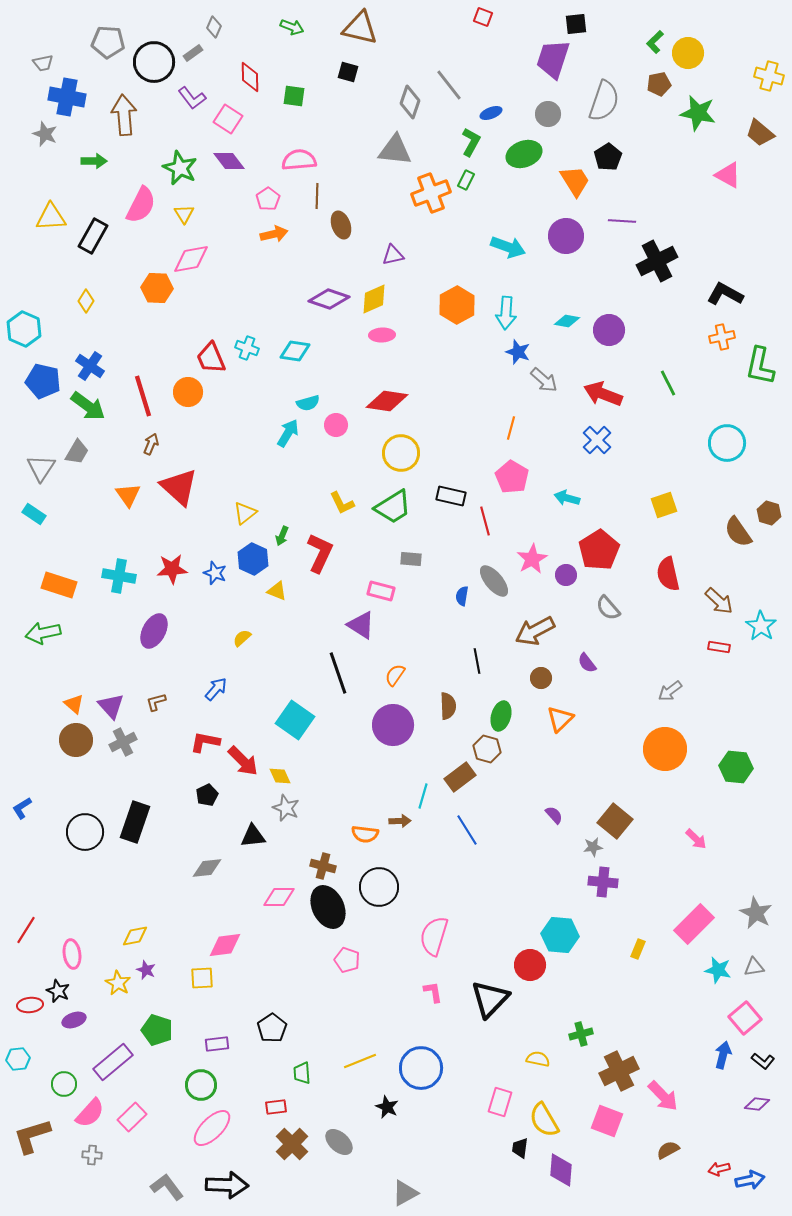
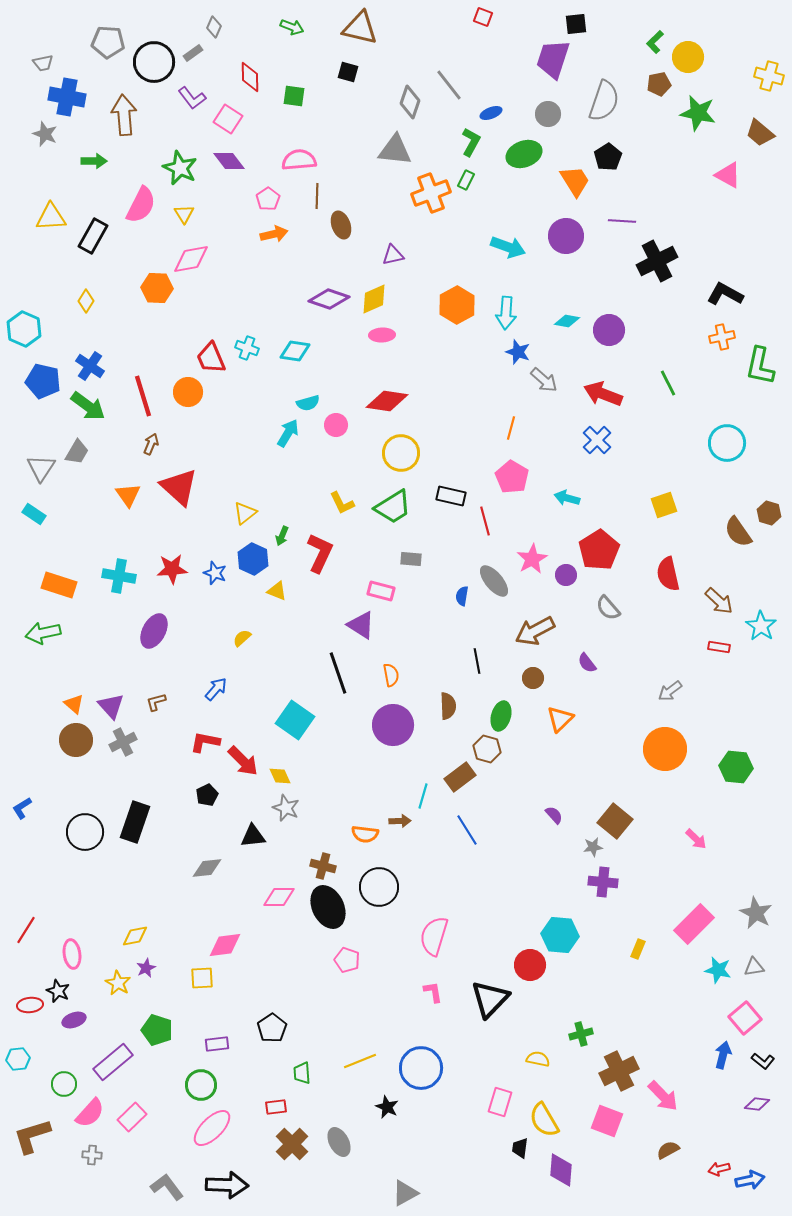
yellow circle at (688, 53): moved 4 px down
orange semicircle at (395, 675): moved 4 px left; rotated 135 degrees clockwise
brown circle at (541, 678): moved 8 px left
purple star at (146, 970): moved 2 px up; rotated 24 degrees clockwise
gray ellipse at (339, 1142): rotated 20 degrees clockwise
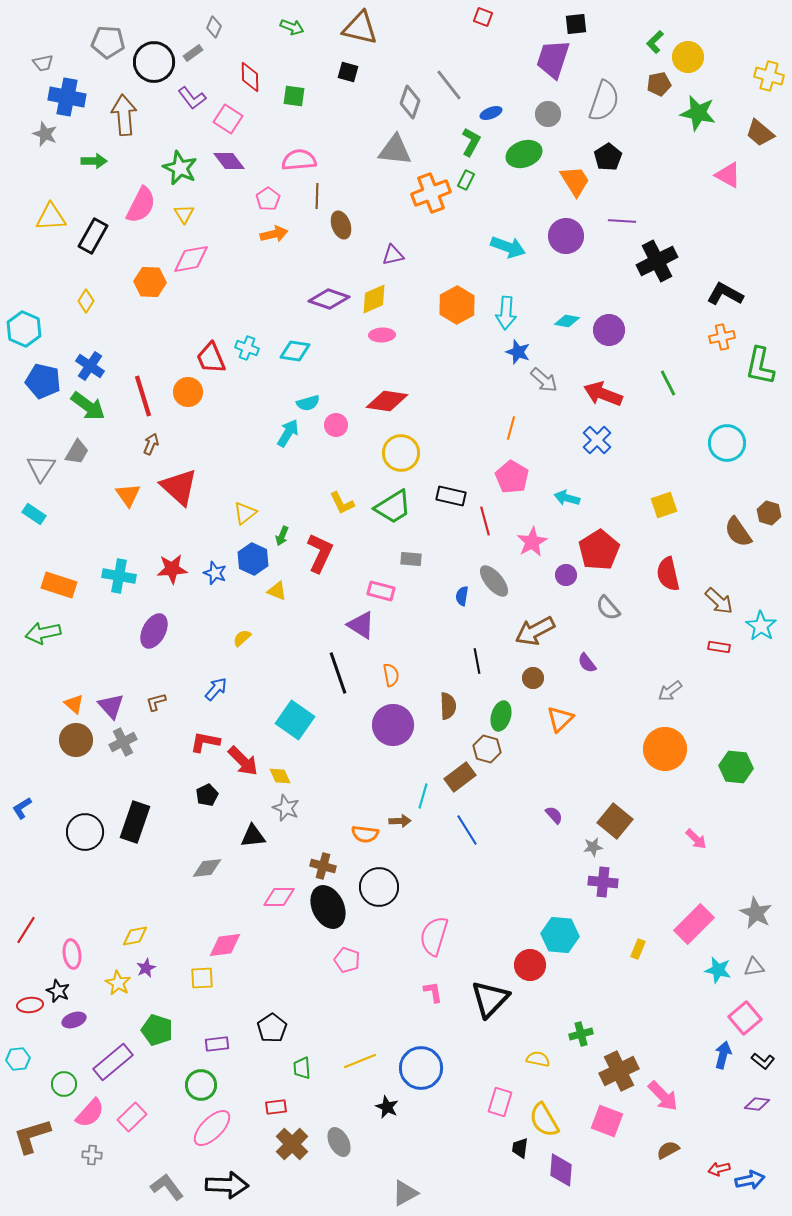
orange hexagon at (157, 288): moved 7 px left, 6 px up
pink star at (532, 559): moved 17 px up
green trapezoid at (302, 1073): moved 5 px up
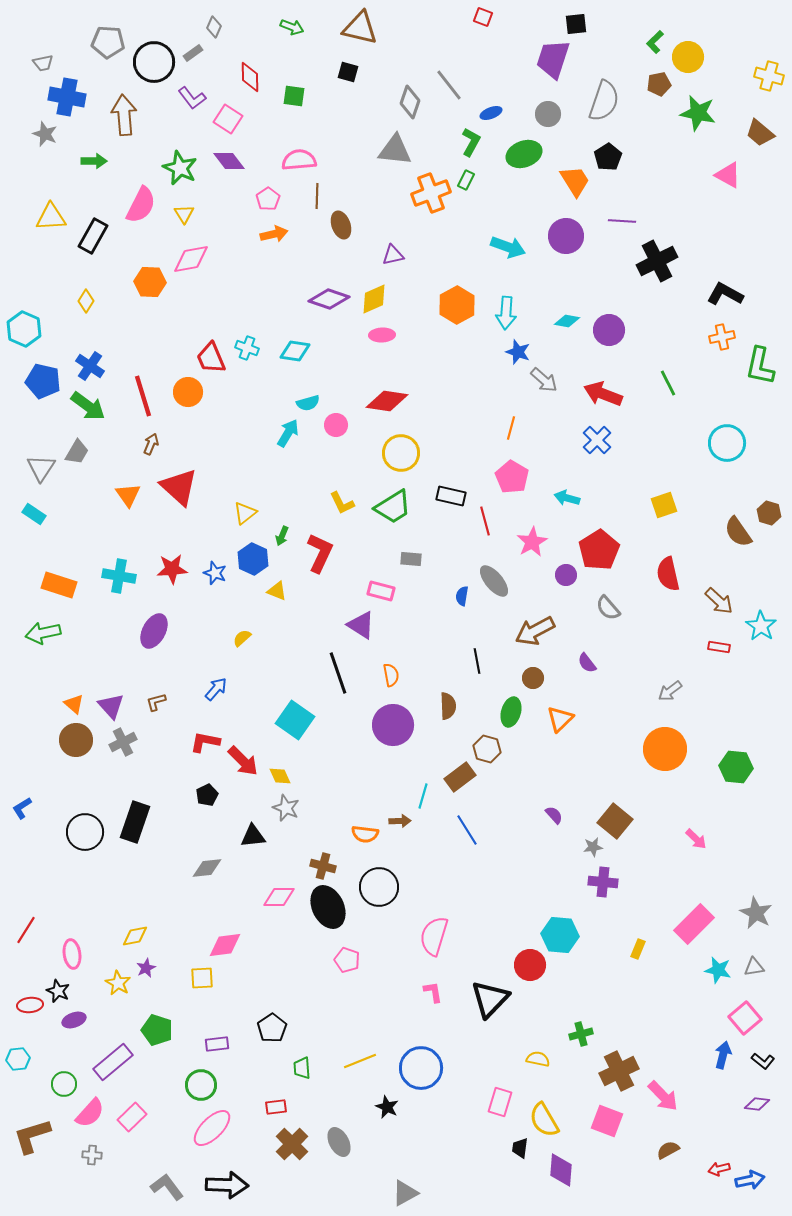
green ellipse at (501, 716): moved 10 px right, 4 px up
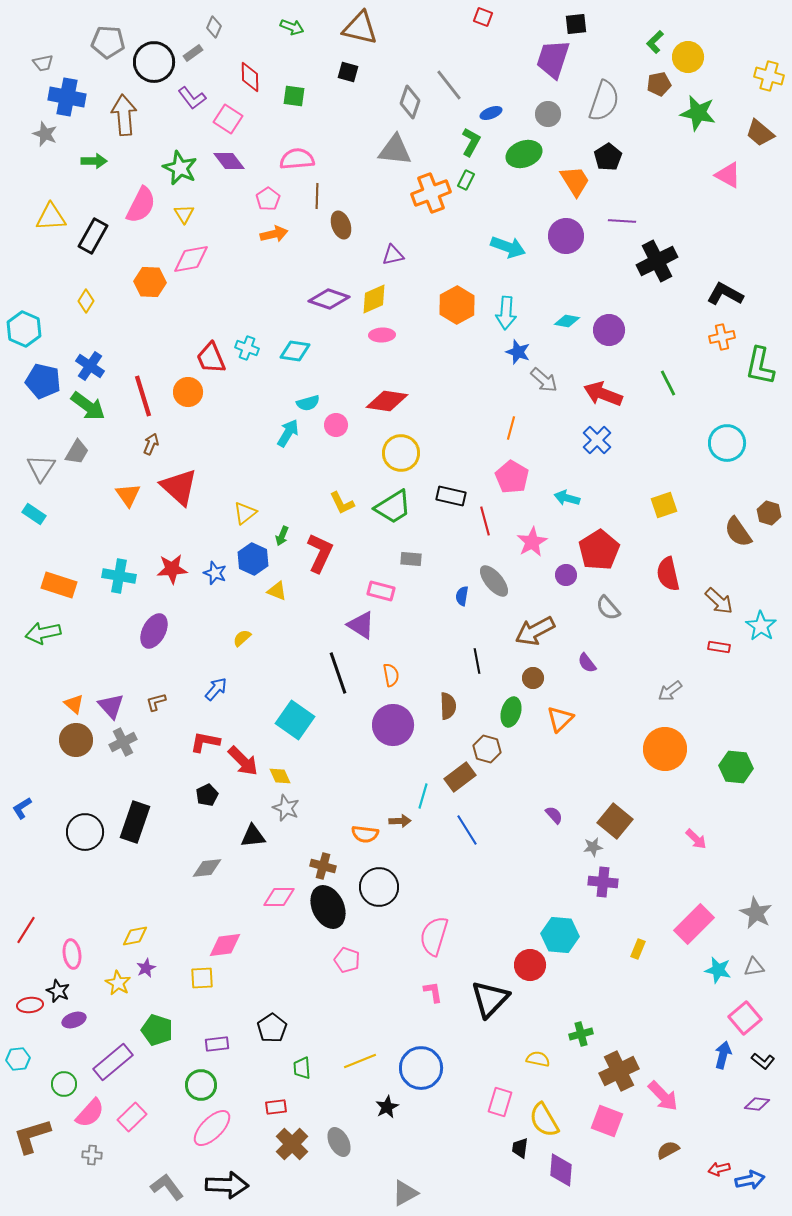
pink semicircle at (299, 160): moved 2 px left, 1 px up
black star at (387, 1107): rotated 20 degrees clockwise
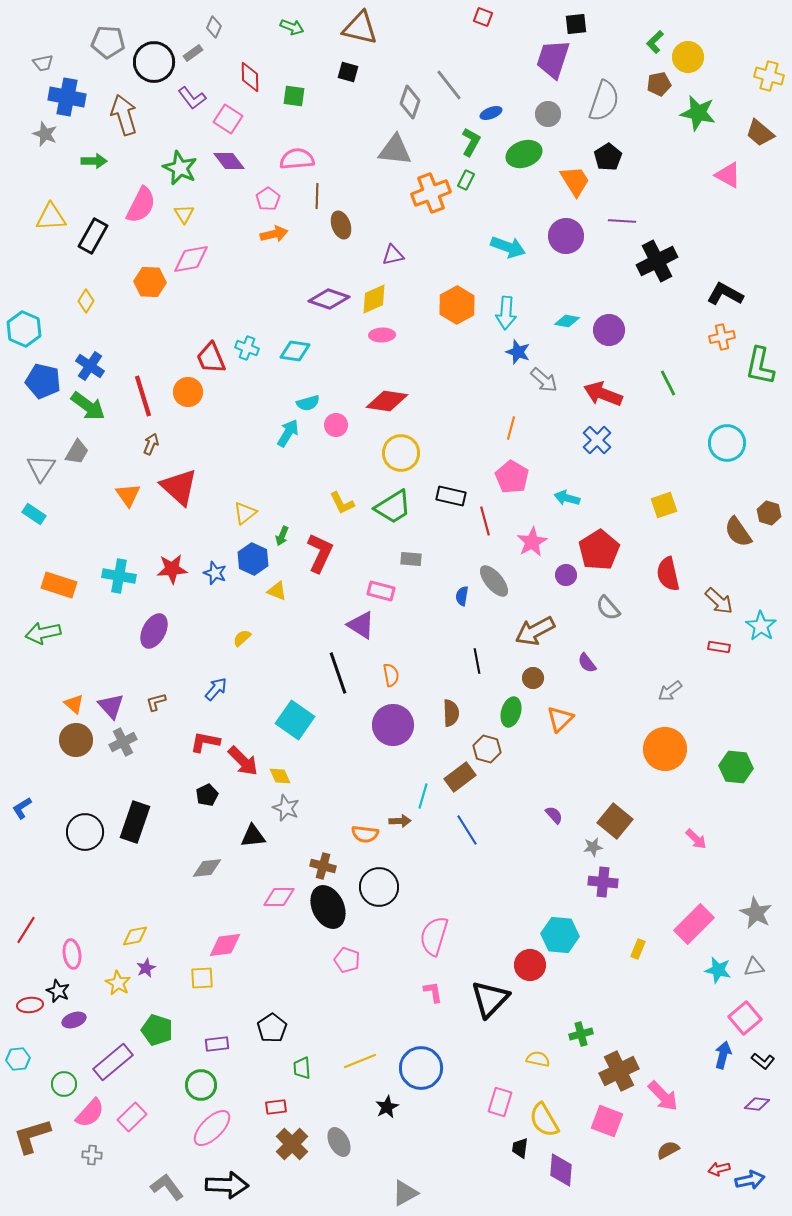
brown arrow at (124, 115): rotated 12 degrees counterclockwise
brown semicircle at (448, 706): moved 3 px right, 7 px down
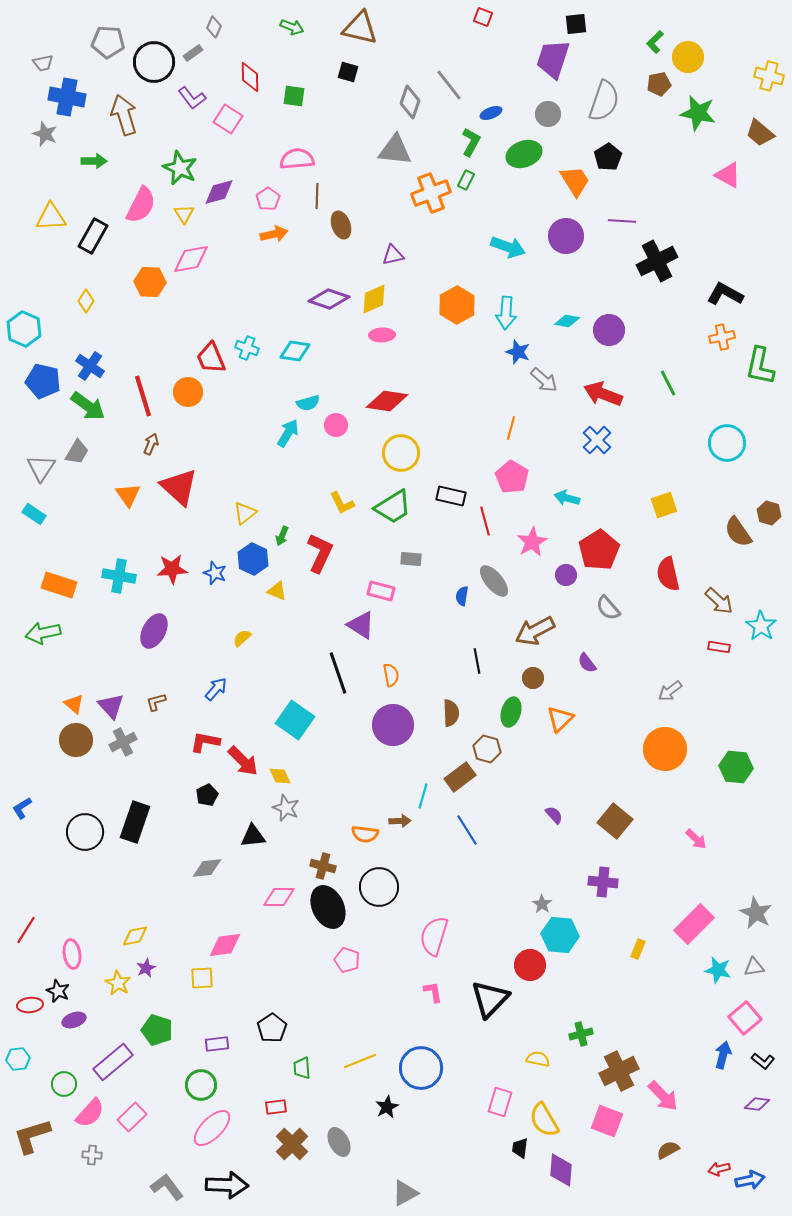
purple diamond at (229, 161): moved 10 px left, 31 px down; rotated 68 degrees counterclockwise
gray star at (593, 847): moved 51 px left, 57 px down; rotated 30 degrees counterclockwise
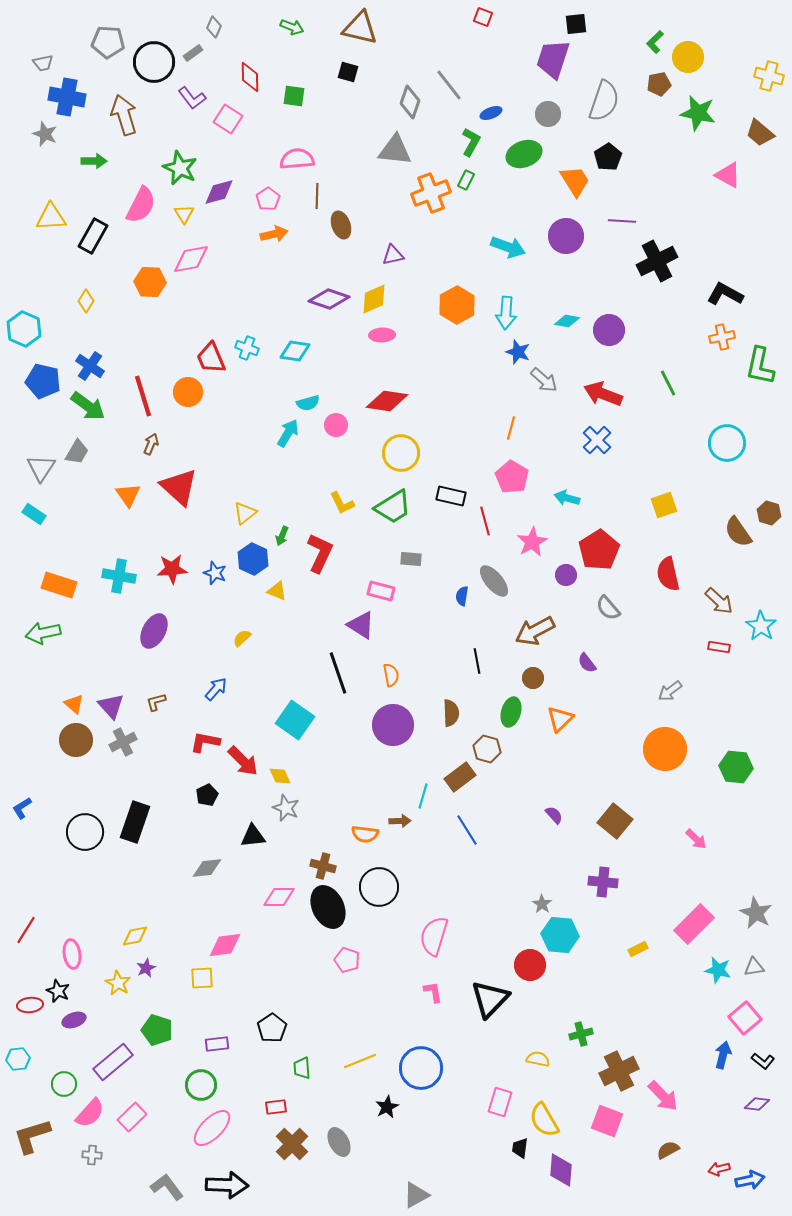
yellow rectangle at (638, 949): rotated 42 degrees clockwise
gray triangle at (405, 1193): moved 11 px right, 2 px down
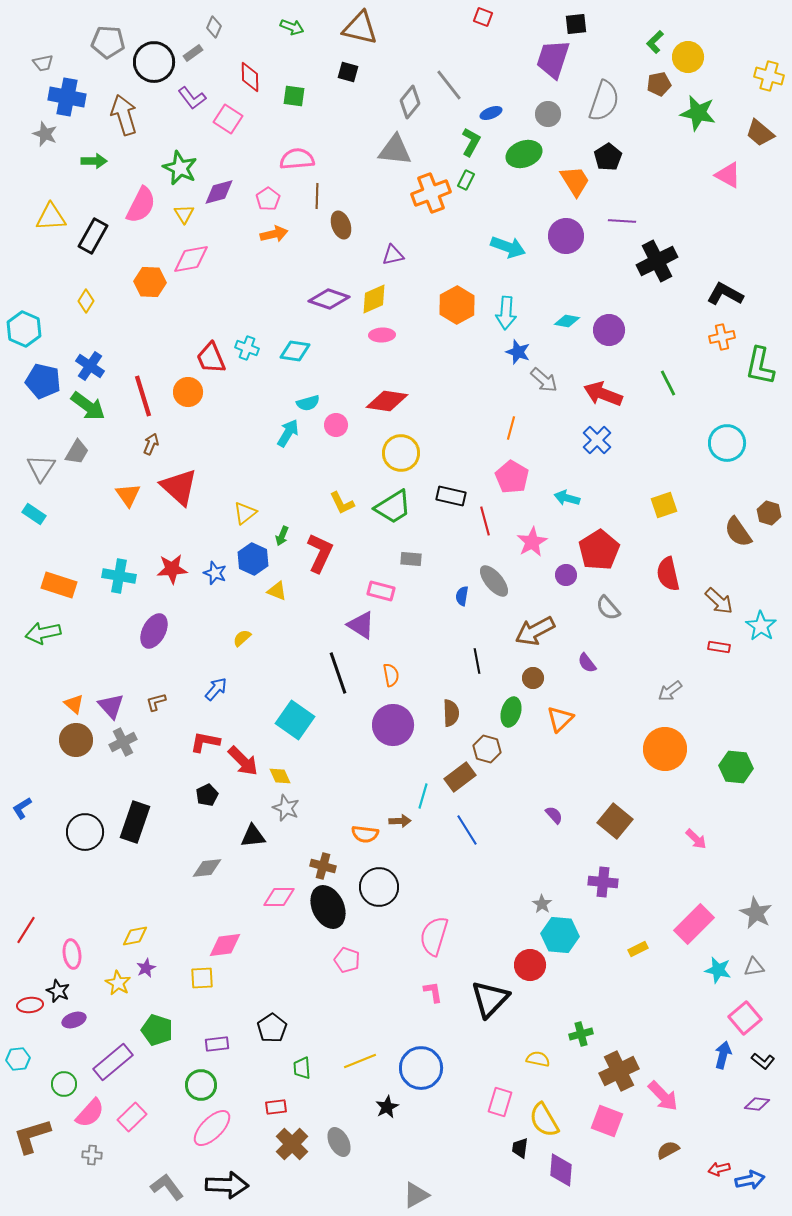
gray diamond at (410, 102): rotated 20 degrees clockwise
